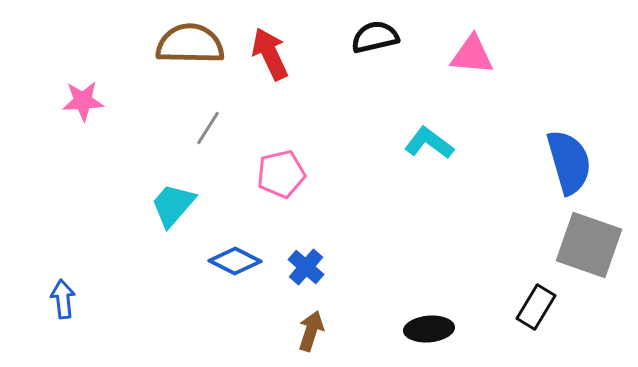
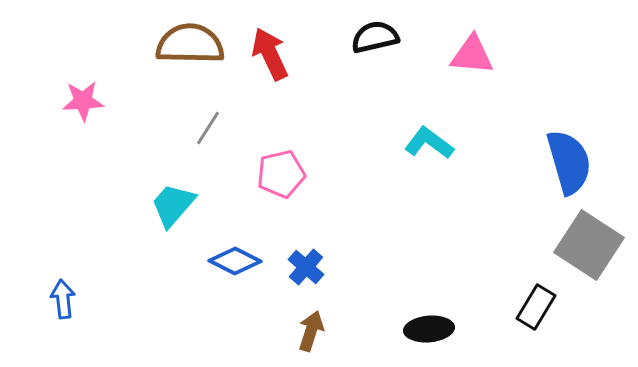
gray square: rotated 14 degrees clockwise
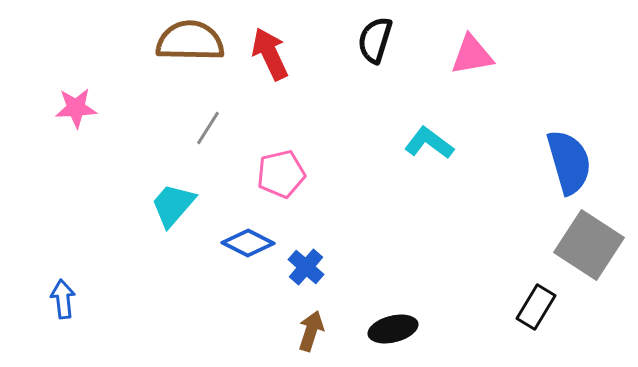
black semicircle: moved 3 px down; rotated 60 degrees counterclockwise
brown semicircle: moved 3 px up
pink triangle: rotated 15 degrees counterclockwise
pink star: moved 7 px left, 7 px down
blue diamond: moved 13 px right, 18 px up
black ellipse: moved 36 px left; rotated 9 degrees counterclockwise
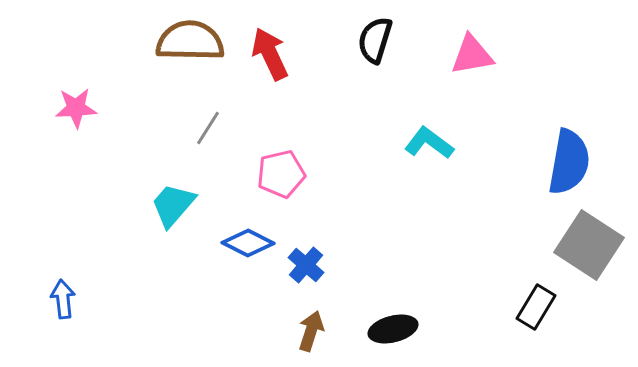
blue semicircle: rotated 26 degrees clockwise
blue cross: moved 2 px up
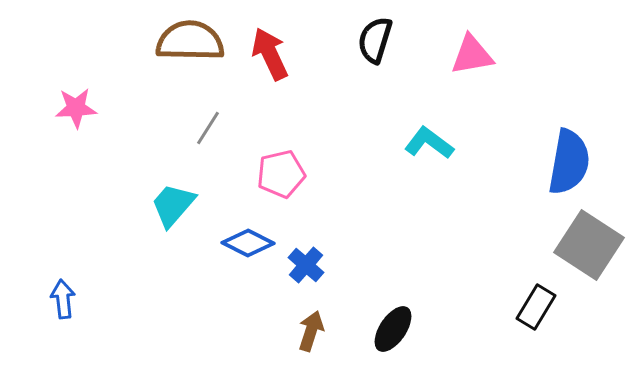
black ellipse: rotated 42 degrees counterclockwise
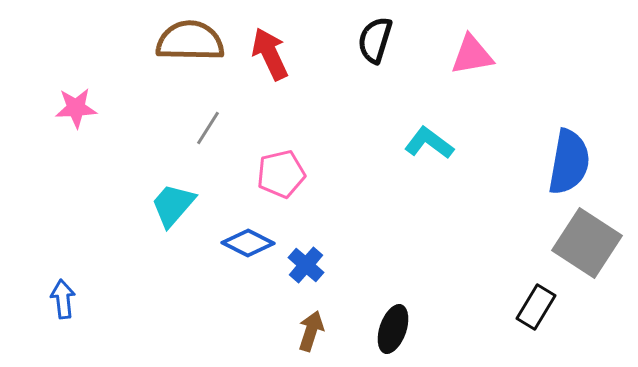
gray square: moved 2 px left, 2 px up
black ellipse: rotated 15 degrees counterclockwise
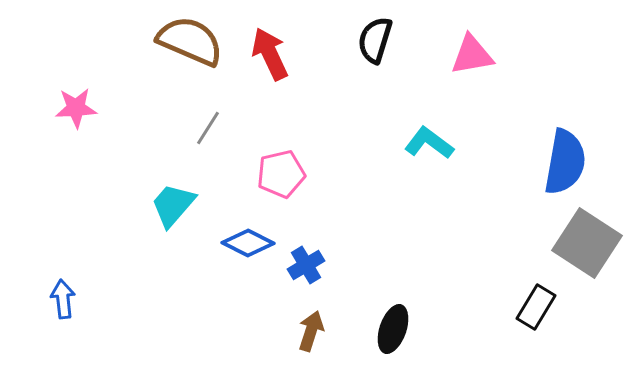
brown semicircle: rotated 22 degrees clockwise
blue semicircle: moved 4 px left
blue cross: rotated 18 degrees clockwise
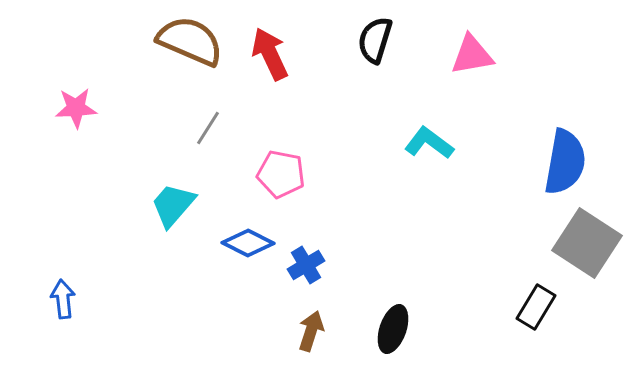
pink pentagon: rotated 24 degrees clockwise
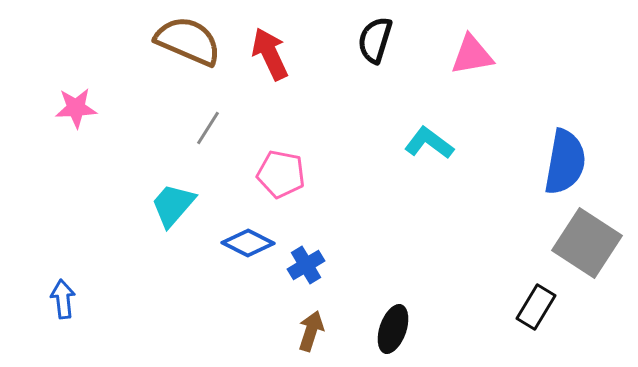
brown semicircle: moved 2 px left
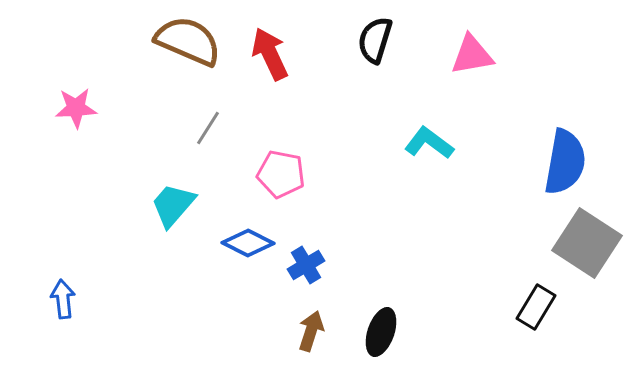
black ellipse: moved 12 px left, 3 px down
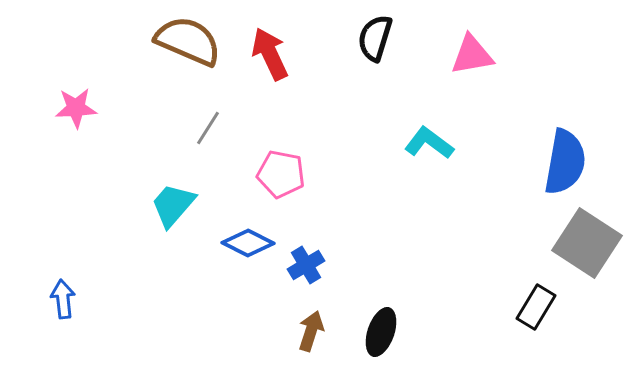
black semicircle: moved 2 px up
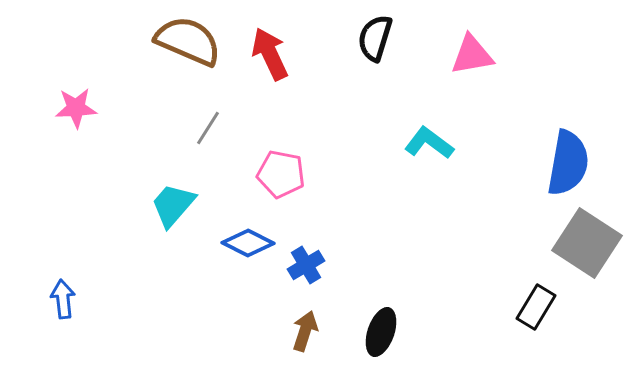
blue semicircle: moved 3 px right, 1 px down
brown arrow: moved 6 px left
